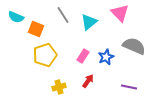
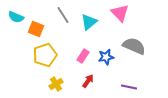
blue star: rotated 14 degrees clockwise
yellow cross: moved 3 px left, 3 px up; rotated 16 degrees counterclockwise
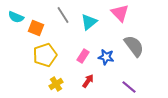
orange square: moved 1 px up
gray semicircle: rotated 30 degrees clockwise
blue star: rotated 21 degrees clockwise
purple line: rotated 28 degrees clockwise
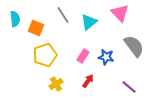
cyan semicircle: moved 1 px left, 2 px down; rotated 119 degrees counterclockwise
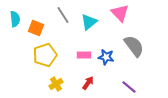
pink rectangle: moved 1 px right, 1 px up; rotated 56 degrees clockwise
red arrow: moved 2 px down
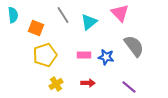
cyan semicircle: moved 2 px left, 4 px up
red arrow: rotated 56 degrees clockwise
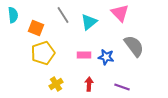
yellow pentagon: moved 2 px left, 2 px up
red arrow: moved 1 px right, 1 px down; rotated 88 degrees counterclockwise
purple line: moved 7 px left; rotated 21 degrees counterclockwise
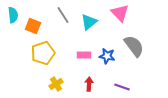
orange square: moved 3 px left, 2 px up
blue star: moved 1 px right, 1 px up
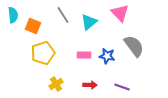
red arrow: moved 1 px right, 1 px down; rotated 88 degrees clockwise
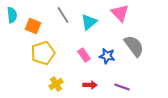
cyan semicircle: moved 1 px left
pink rectangle: rotated 56 degrees clockwise
